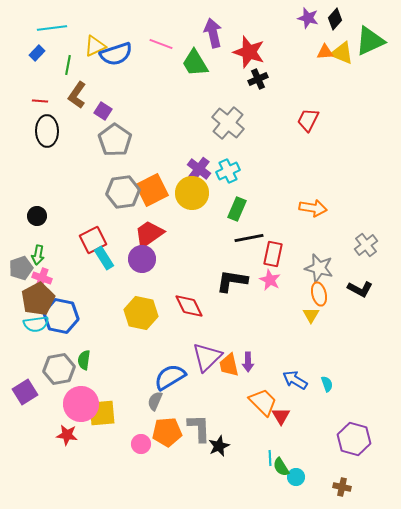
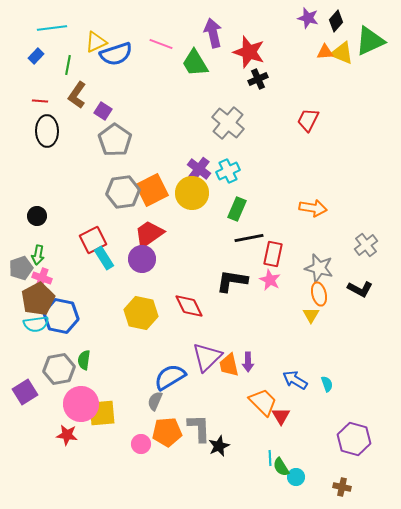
black diamond at (335, 19): moved 1 px right, 2 px down
yellow triangle at (95, 46): moved 1 px right, 4 px up
blue rectangle at (37, 53): moved 1 px left, 3 px down
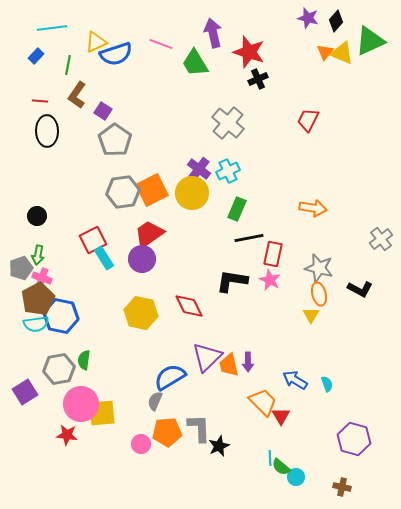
orange triangle at (325, 52): rotated 48 degrees counterclockwise
gray cross at (366, 245): moved 15 px right, 6 px up
green semicircle at (281, 467): rotated 18 degrees counterclockwise
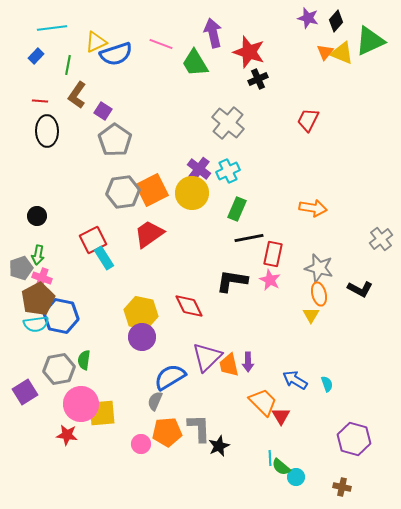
purple circle at (142, 259): moved 78 px down
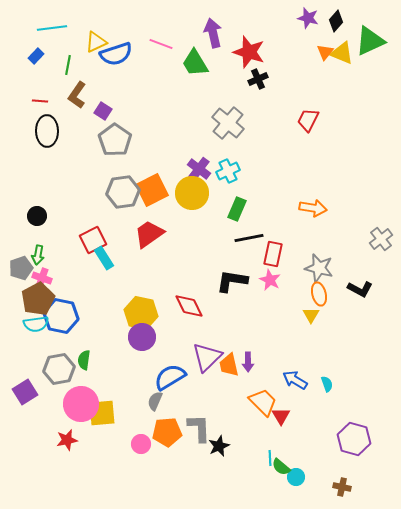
red star at (67, 435): moved 5 px down; rotated 20 degrees counterclockwise
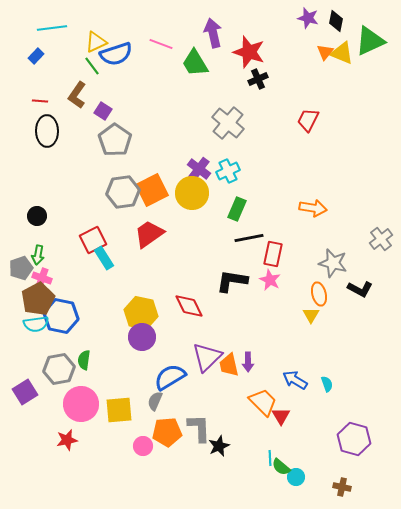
black diamond at (336, 21): rotated 30 degrees counterclockwise
green line at (68, 65): moved 24 px right, 1 px down; rotated 48 degrees counterclockwise
gray star at (319, 268): moved 14 px right, 5 px up
yellow square at (102, 413): moved 17 px right, 3 px up
pink circle at (141, 444): moved 2 px right, 2 px down
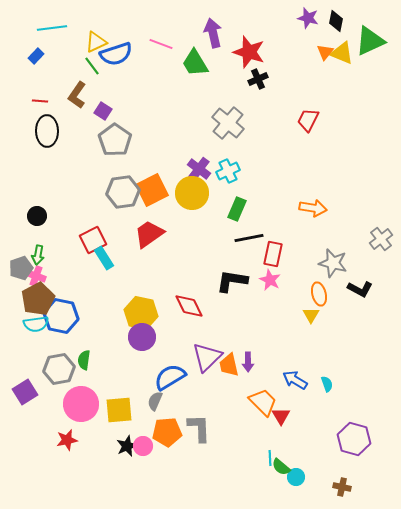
pink cross at (42, 278): moved 6 px left, 2 px up
black star at (219, 446): moved 92 px left
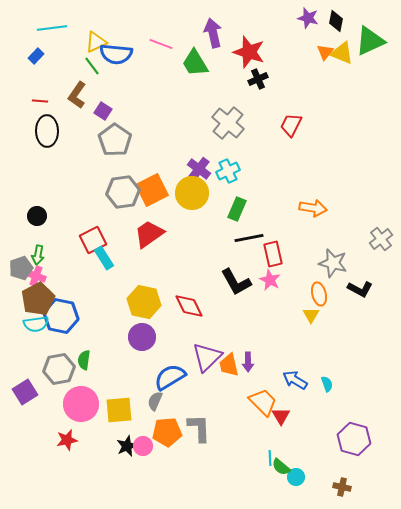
blue semicircle at (116, 54): rotated 24 degrees clockwise
red trapezoid at (308, 120): moved 17 px left, 5 px down
red rectangle at (273, 254): rotated 25 degrees counterclockwise
black L-shape at (232, 281): moved 4 px right, 1 px down; rotated 128 degrees counterclockwise
yellow hexagon at (141, 313): moved 3 px right, 11 px up
